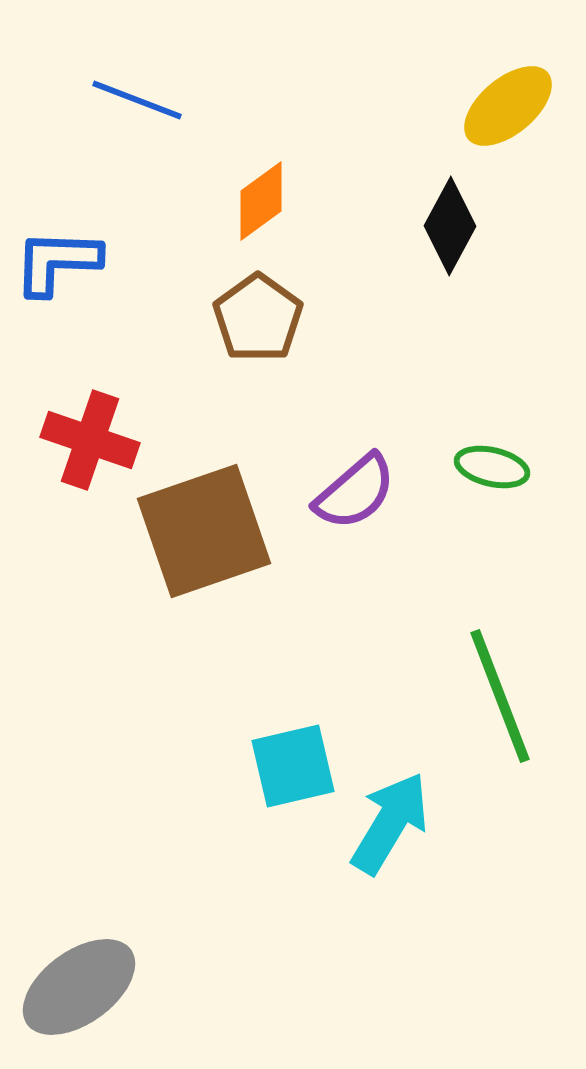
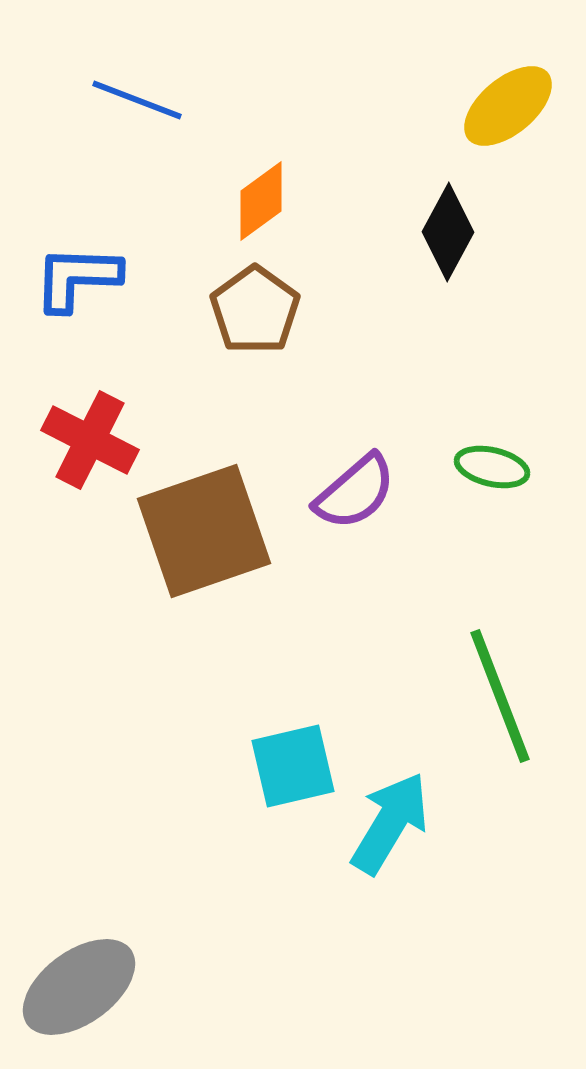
black diamond: moved 2 px left, 6 px down
blue L-shape: moved 20 px right, 16 px down
brown pentagon: moved 3 px left, 8 px up
red cross: rotated 8 degrees clockwise
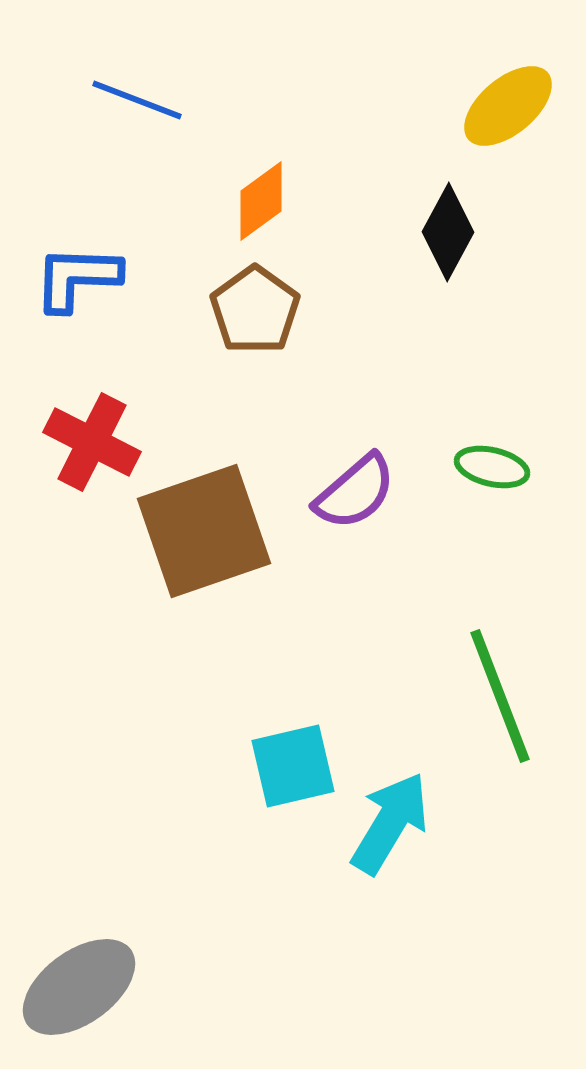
red cross: moved 2 px right, 2 px down
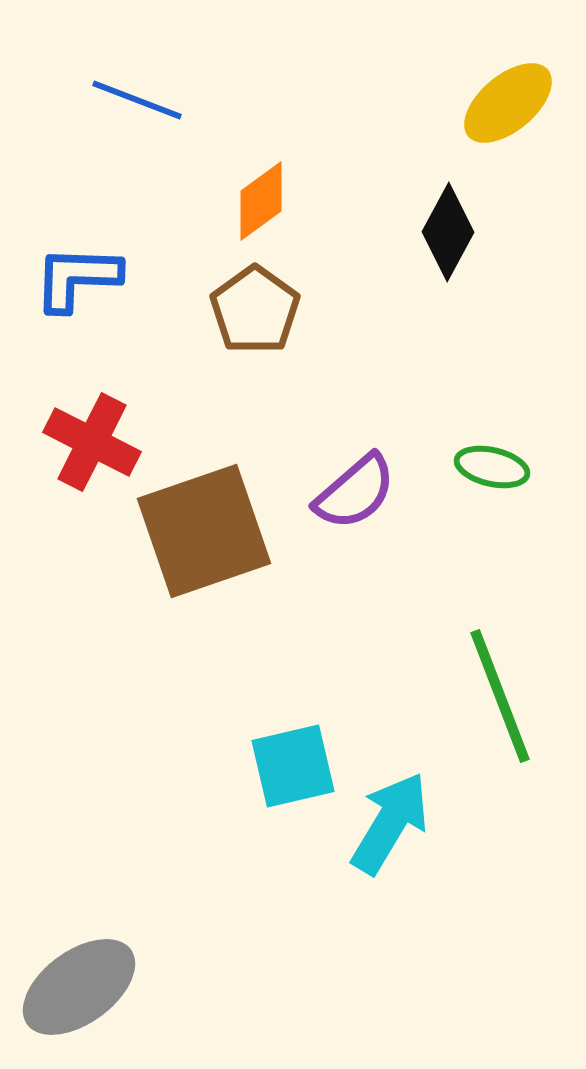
yellow ellipse: moved 3 px up
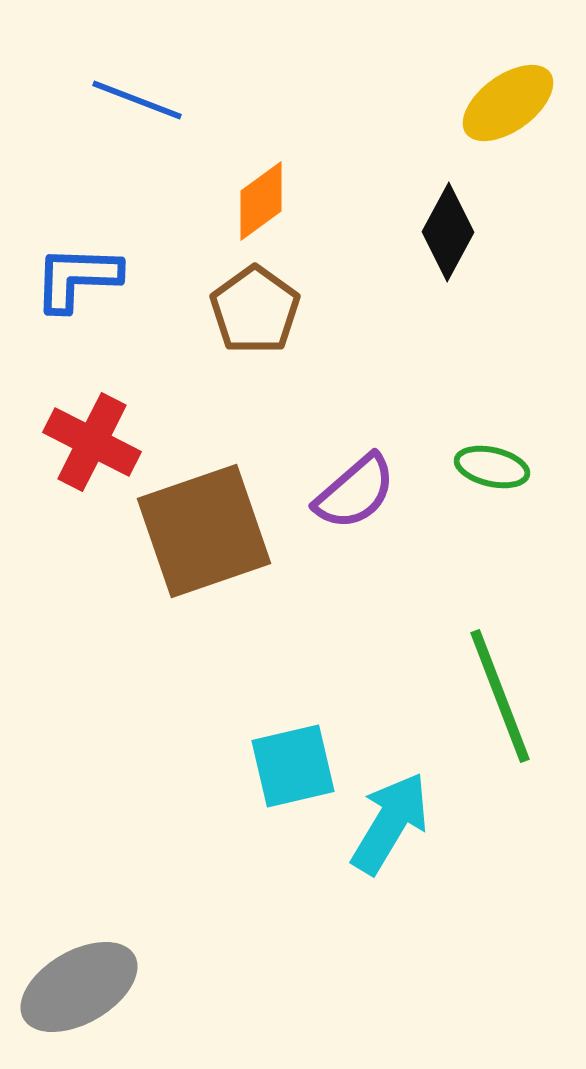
yellow ellipse: rotated 4 degrees clockwise
gray ellipse: rotated 6 degrees clockwise
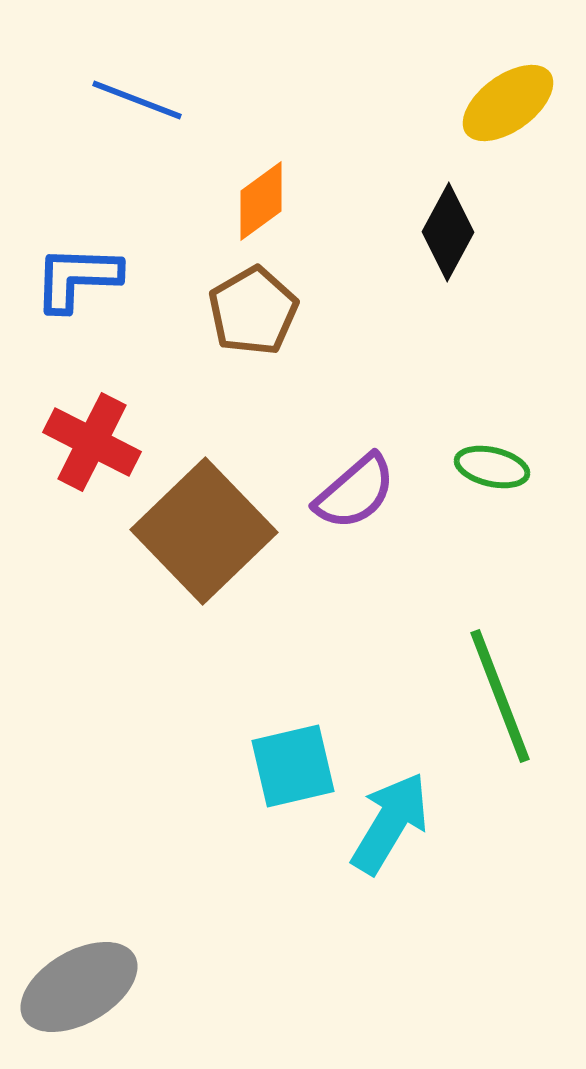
brown pentagon: moved 2 px left, 1 px down; rotated 6 degrees clockwise
brown square: rotated 25 degrees counterclockwise
